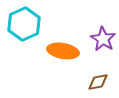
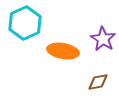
cyan hexagon: moved 1 px right, 1 px up
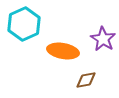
cyan hexagon: moved 1 px left, 1 px down
brown diamond: moved 12 px left, 2 px up
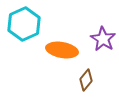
orange ellipse: moved 1 px left, 1 px up
brown diamond: rotated 40 degrees counterclockwise
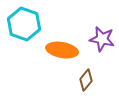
cyan hexagon: rotated 16 degrees counterclockwise
purple star: moved 1 px left; rotated 20 degrees counterclockwise
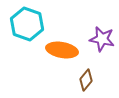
cyan hexagon: moved 3 px right
